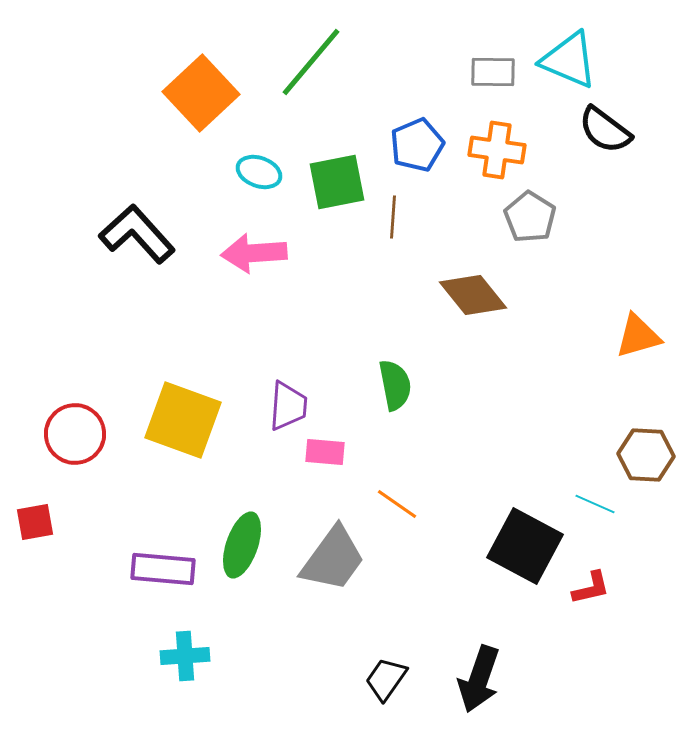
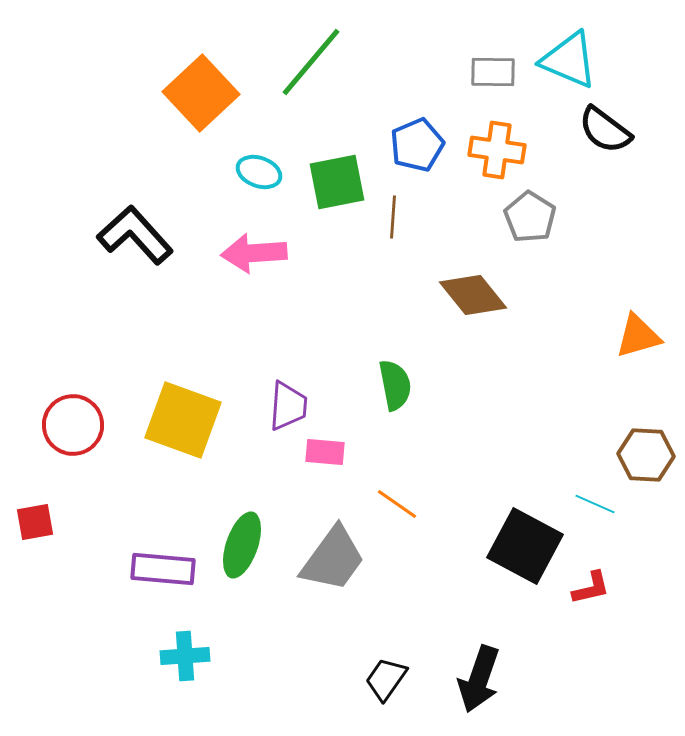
black L-shape: moved 2 px left, 1 px down
red circle: moved 2 px left, 9 px up
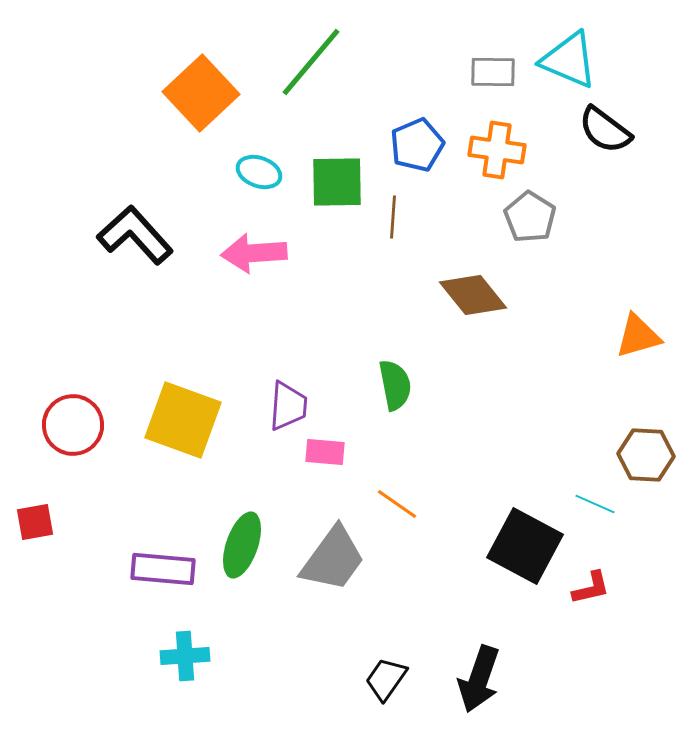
green square: rotated 10 degrees clockwise
